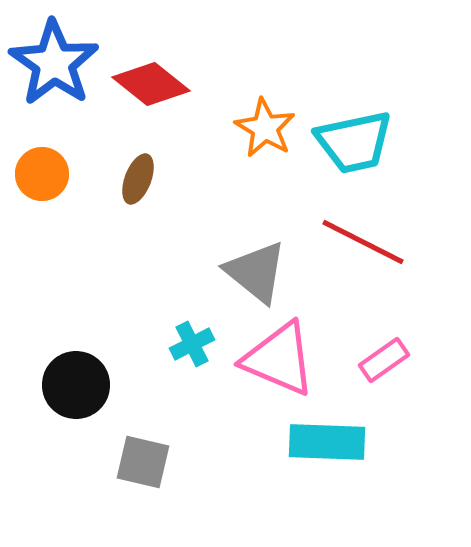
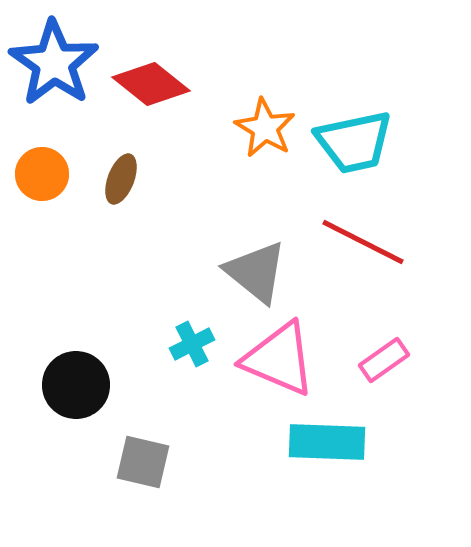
brown ellipse: moved 17 px left
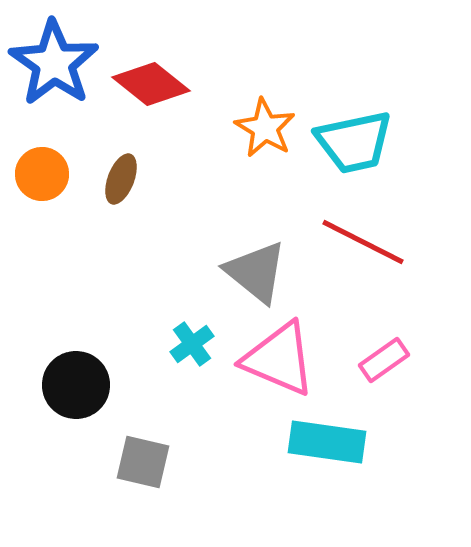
cyan cross: rotated 9 degrees counterclockwise
cyan rectangle: rotated 6 degrees clockwise
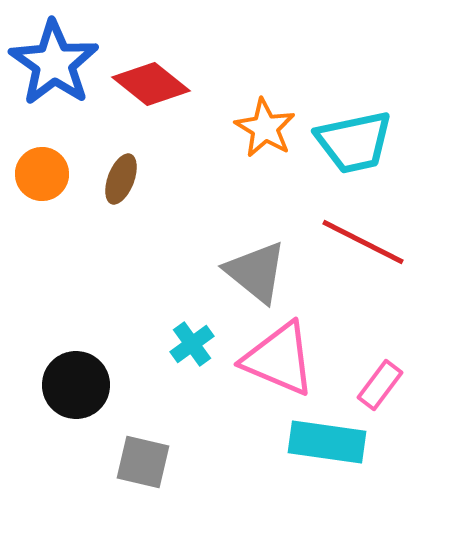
pink rectangle: moved 4 px left, 25 px down; rotated 18 degrees counterclockwise
